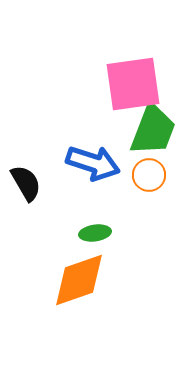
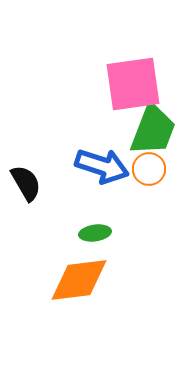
blue arrow: moved 9 px right, 3 px down
orange circle: moved 6 px up
orange diamond: rotated 12 degrees clockwise
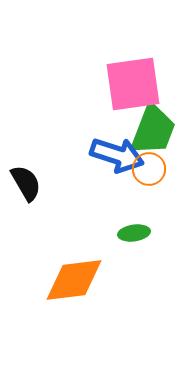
blue arrow: moved 15 px right, 11 px up
green ellipse: moved 39 px right
orange diamond: moved 5 px left
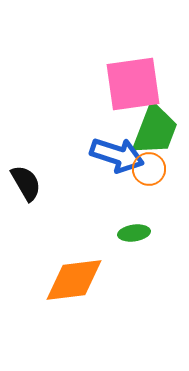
green trapezoid: moved 2 px right
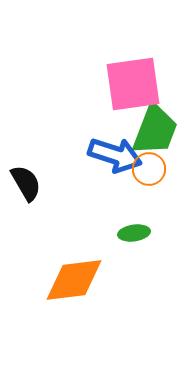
blue arrow: moved 2 px left
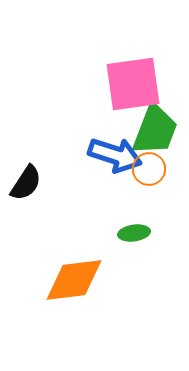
black semicircle: rotated 63 degrees clockwise
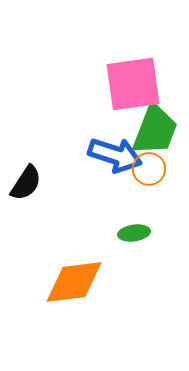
orange diamond: moved 2 px down
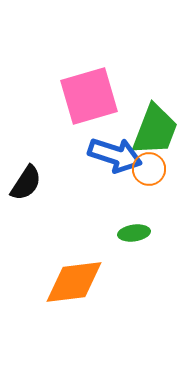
pink square: moved 44 px left, 12 px down; rotated 8 degrees counterclockwise
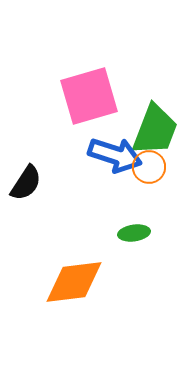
orange circle: moved 2 px up
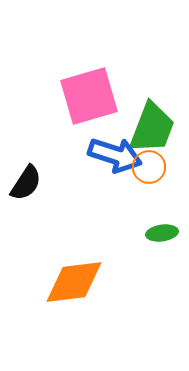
green trapezoid: moved 3 px left, 2 px up
green ellipse: moved 28 px right
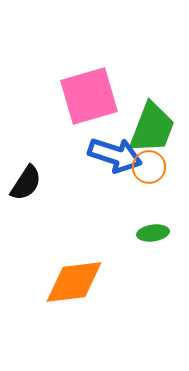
green ellipse: moved 9 px left
